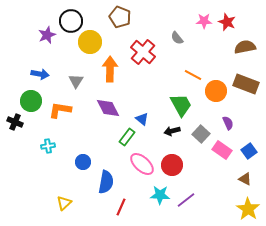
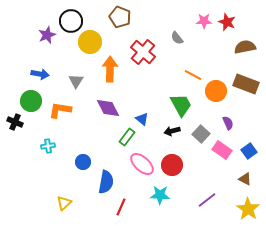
purple line: moved 21 px right
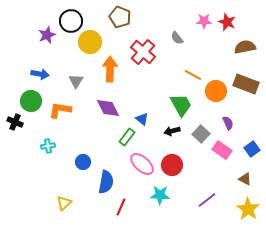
blue square: moved 3 px right, 2 px up
